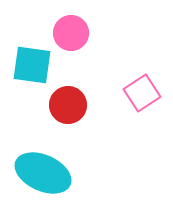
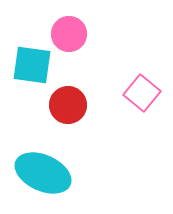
pink circle: moved 2 px left, 1 px down
pink square: rotated 18 degrees counterclockwise
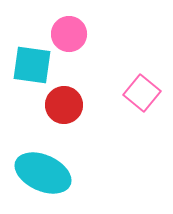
red circle: moved 4 px left
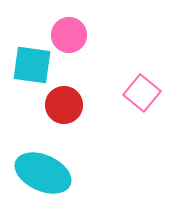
pink circle: moved 1 px down
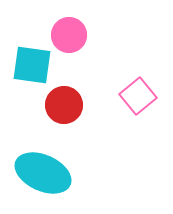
pink square: moved 4 px left, 3 px down; rotated 12 degrees clockwise
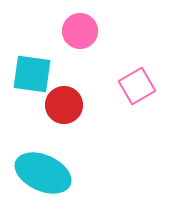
pink circle: moved 11 px right, 4 px up
cyan square: moved 9 px down
pink square: moved 1 px left, 10 px up; rotated 9 degrees clockwise
